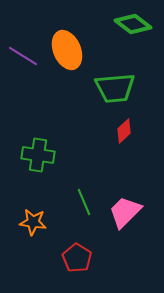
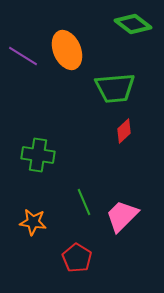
pink trapezoid: moved 3 px left, 4 px down
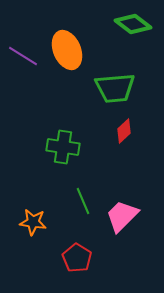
green cross: moved 25 px right, 8 px up
green line: moved 1 px left, 1 px up
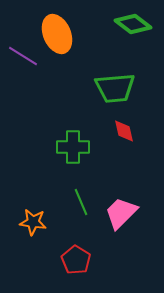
orange ellipse: moved 10 px left, 16 px up
red diamond: rotated 60 degrees counterclockwise
green cross: moved 10 px right; rotated 8 degrees counterclockwise
green line: moved 2 px left, 1 px down
pink trapezoid: moved 1 px left, 3 px up
red pentagon: moved 1 px left, 2 px down
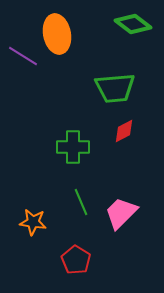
orange ellipse: rotated 12 degrees clockwise
red diamond: rotated 75 degrees clockwise
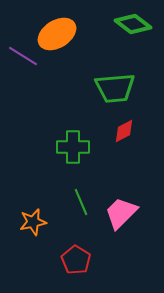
orange ellipse: rotated 69 degrees clockwise
orange star: rotated 20 degrees counterclockwise
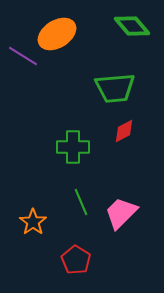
green diamond: moved 1 px left, 2 px down; rotated 12 degrees clockwise
orange star: rotated 24 degrees counterclockwise
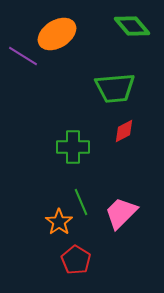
orange star: moved 26 px right
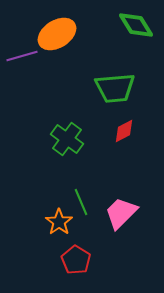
green diamond: moved 4 px right, 1 px up; rotated 9 degrees clockwise
purple line: moved 1 px left; rotated 48 degrees counterclockwise
green cross: moved 6 px left, 8 px up; rotated 36 degrees clockwise
